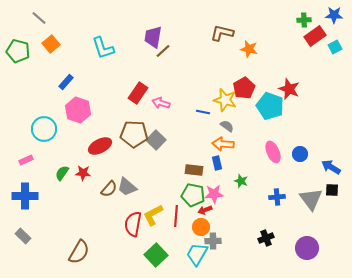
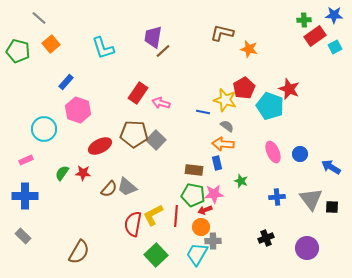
black square at (332, 190): moved 17 px down
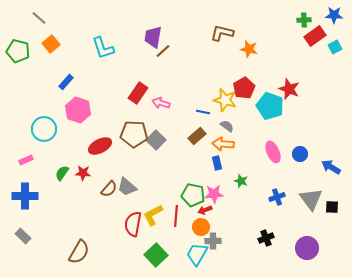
brown rectangle at (194, 170): moved 3 px right, 34 px up; rotated 48 degrees counterclockwise
blue cross at (277, 197): rotated 14 degrees counterclockwise
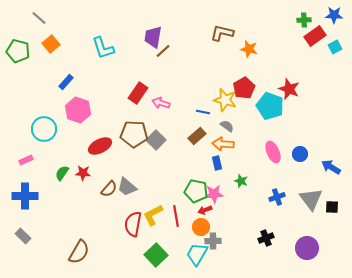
green pentagon at (193, 195): moved 3 px right, 4 px up
red line at (176, 216): rotated 15 degrees counterclockwise
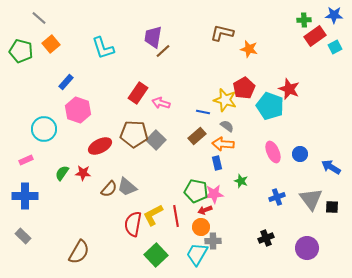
green pentagon at (18, 51): moved 3 px right
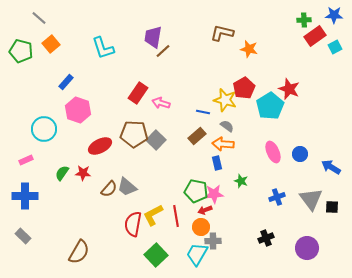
cyan pentagon at (270, 106): rotated 20 degrees clockwise
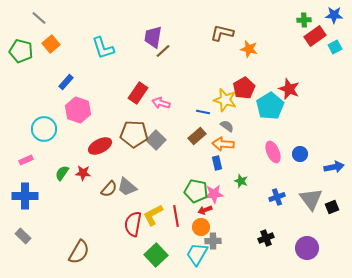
blue arrow at (331, 167): moved 3 px right; rotated 138 degrees clockwise
black square at (332, 207): rotated 24 degrees counterclockwise
